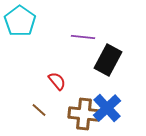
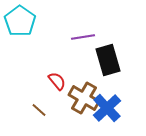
purple line: rotated 15 degrees counterclockwise
black rectangle: rotated 44 degrees counterclockwise
brown cross: moved 16 px up; rotated 24 degrees clockwise
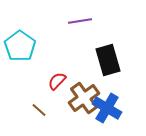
cyan pentagon: moved 25 px down
purple line: moved 3 px left, 16 px up
red semicircle: rotated 96 degrees counterclockwise
brown cross: rotated 24 degrees clockwise
blue cross: rotated 16 degrees counterclockwise
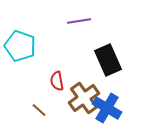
purple line: moved 1 px left
cyan pentagon: rotated 16 degrees counterclockwise
black rectangle: rotated 8 degrees counterclockwise
red semicircle: rotated 54 degrees counterclockwise
